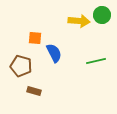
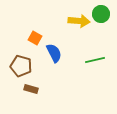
green circle: moved 1 px left, 1 px up
orange square: rotated 24 degrees clockwise
green line: moved 1 px left, 1 px up
brown rectangle: moved 3 px left, 2 px up
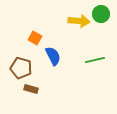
blue semicircle: moved 1 px left, 3 px down
brown pentagon: moved 2 px down
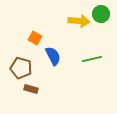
green line: moved 3 px left, 1 px up
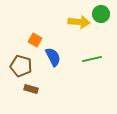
yellow arrow: moved 1 px down
orange square: moved 2 px down
blue semicircle: moved 1 px down
brown pentagon: moved 2 px up
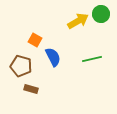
yellow arrow: moved 1 px left, 1 px up; rotated 35 degrees counterclockwise
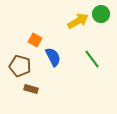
green line: rotated 66 degrees clockwise
brown pentagon: moved 1 px left
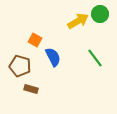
green circle: moved 1 px left
green line: moved 3 px right, 1 px up
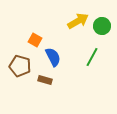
green circle: moved 2 px right, 12 px down
green line: moved 3 px left, 1 px up; rotated 66 degrees clockwise
brown rectangle: moved 14 px right, 9 px up
